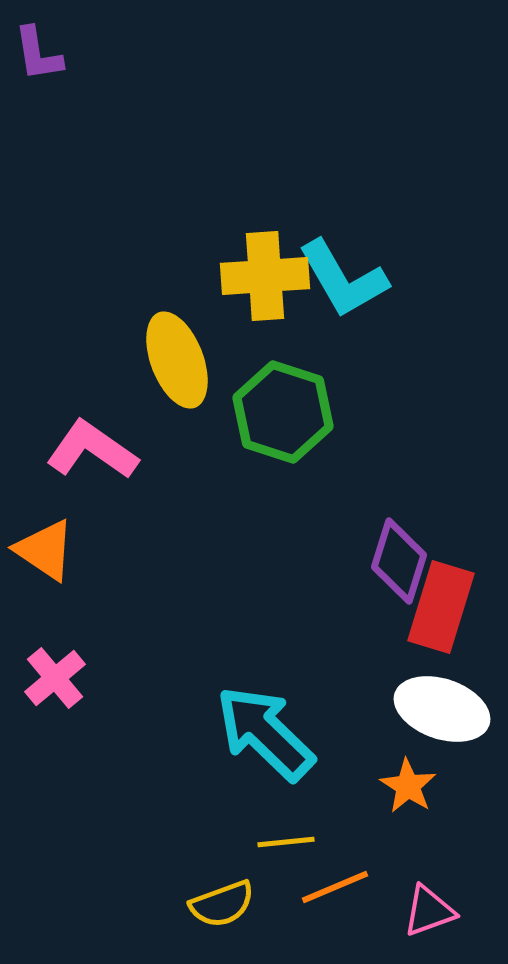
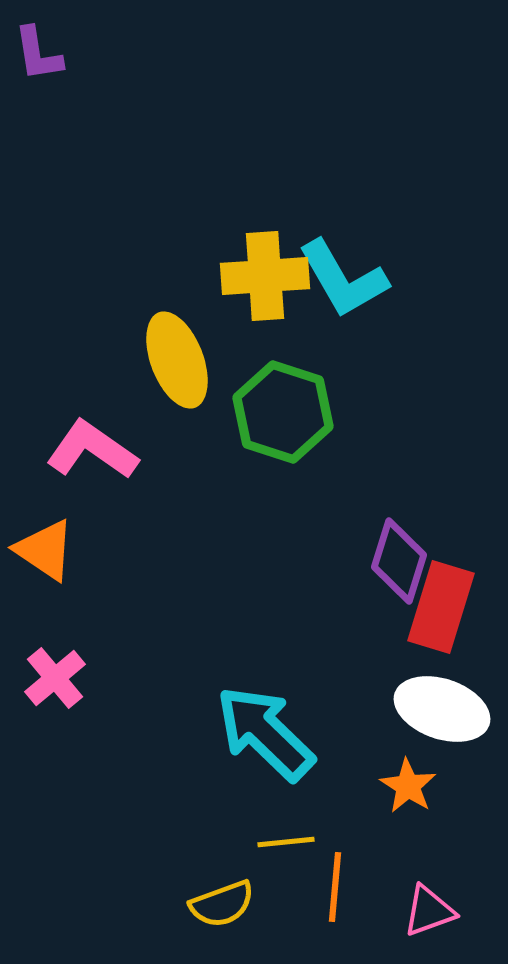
orange line: rotated 62 degrees counterclockwise
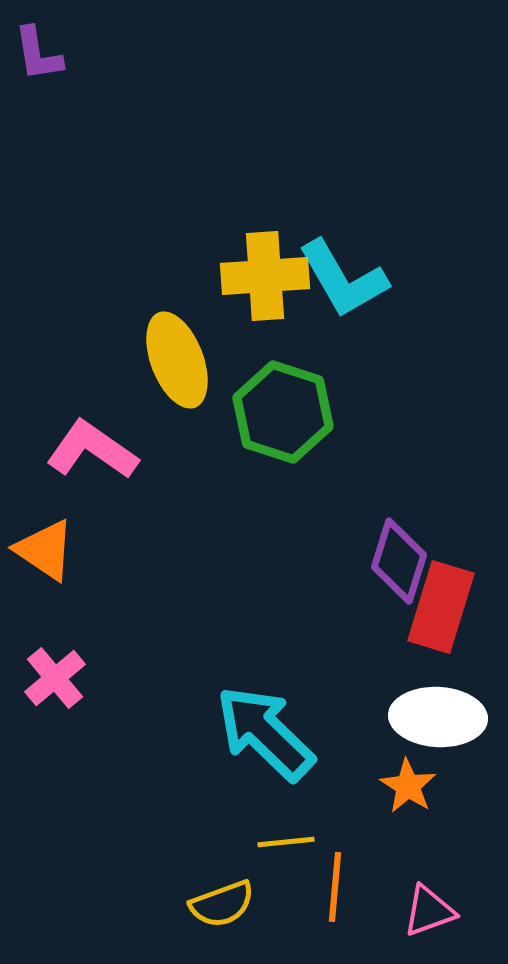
white ellipse: moved 4 px left, 8 px down; rotated 16 degrees counterclockwise
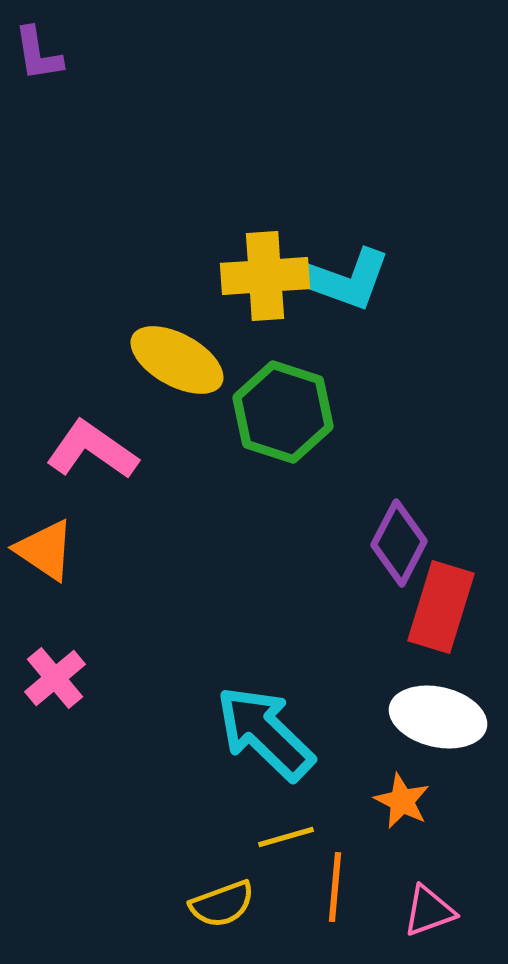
cyan L-shape: rotated 40 degrees counterclockwise
yellow ellipse: rotated 40 degrees counterclockwise
purple diamond: moved 18 px up; rotated 10 degrees clockwise
white ellipse: rotated 10 degrees clockwise
orange star: moved 6 px left, 15 px down; rotated 6 degrees counterclockwise
yellow line: moved 5 px up; rotated 10 degrees counterclockwise
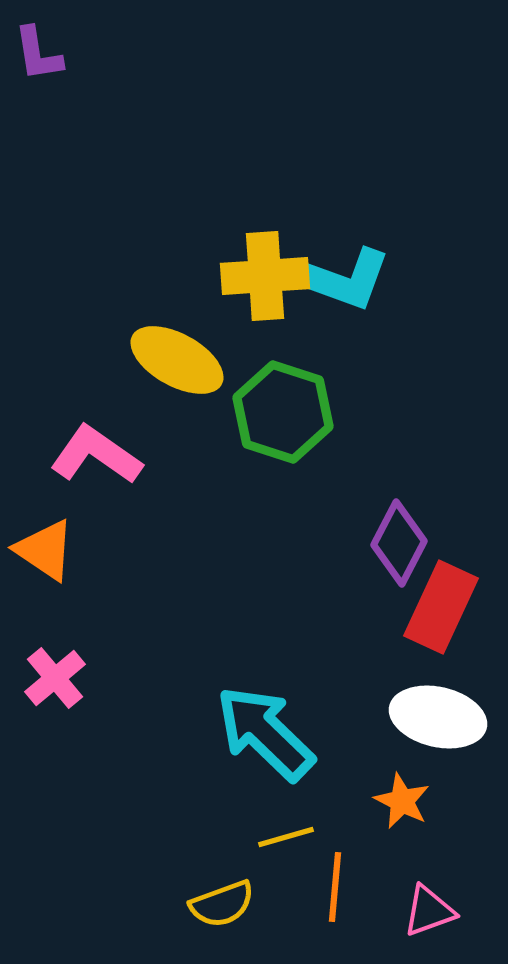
pink L-shape: moved 4 px right, 5 px down
red rectangle: rotated 8 degrees clockwise
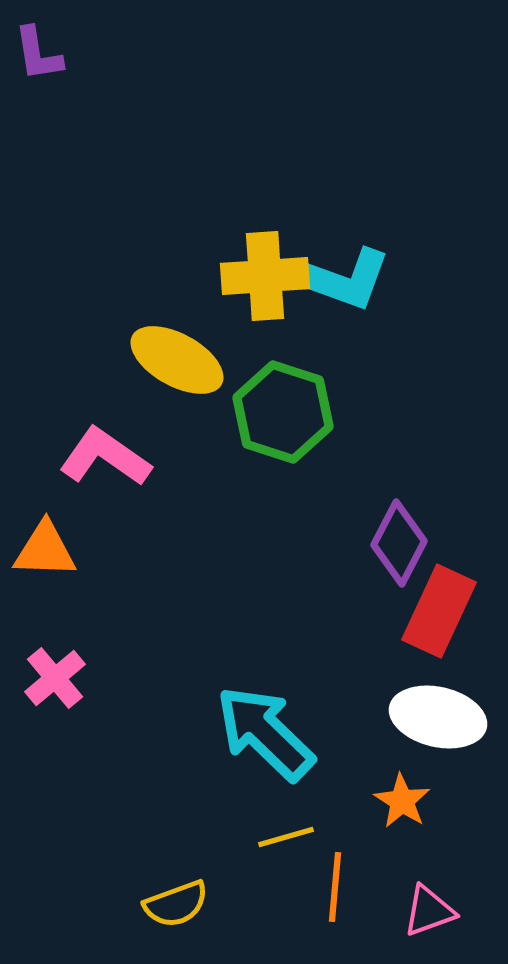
pink L-shape: moved 9 px right, 2 px down
orange triangle: rotated 32 degrees counterclockwise
red rectangle: moved 2 px left, 4 px down
orange star: rotated 6 degrees clockwise
yellow semicircle: moved 46 px left
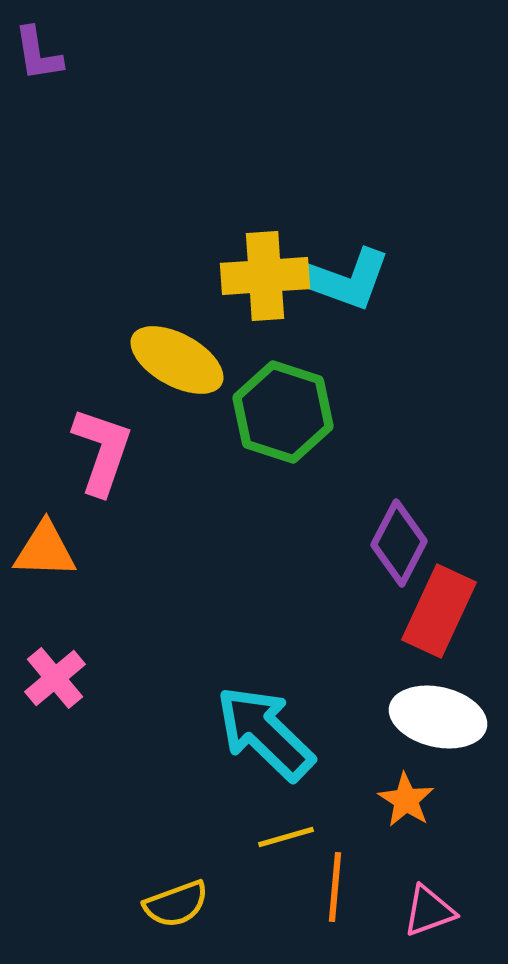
pink L-shape: moved 3 px left, 6 px up; rotated 74 degrees clockwise
orange star: moved 4 px right, 1 px up
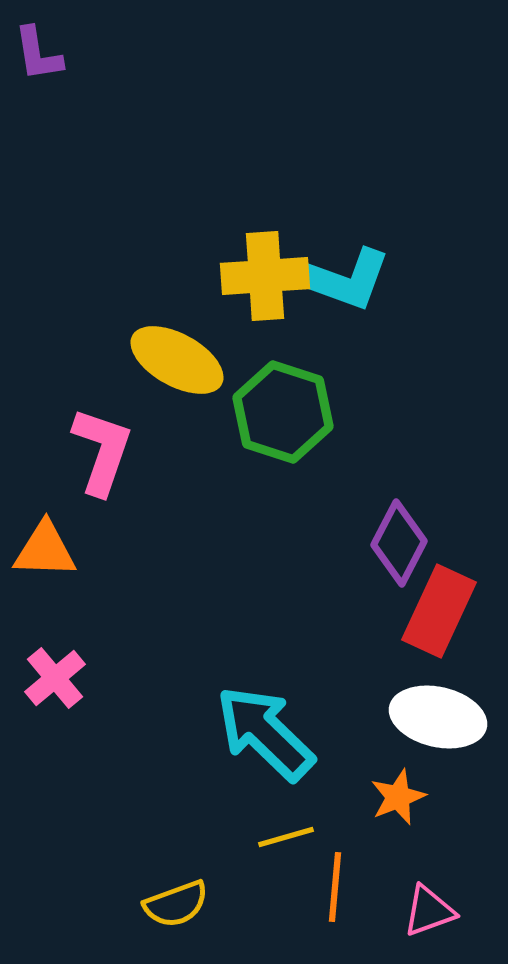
orange star: moved 8 px left, 3 px up; rotated 18 degrees clockwise
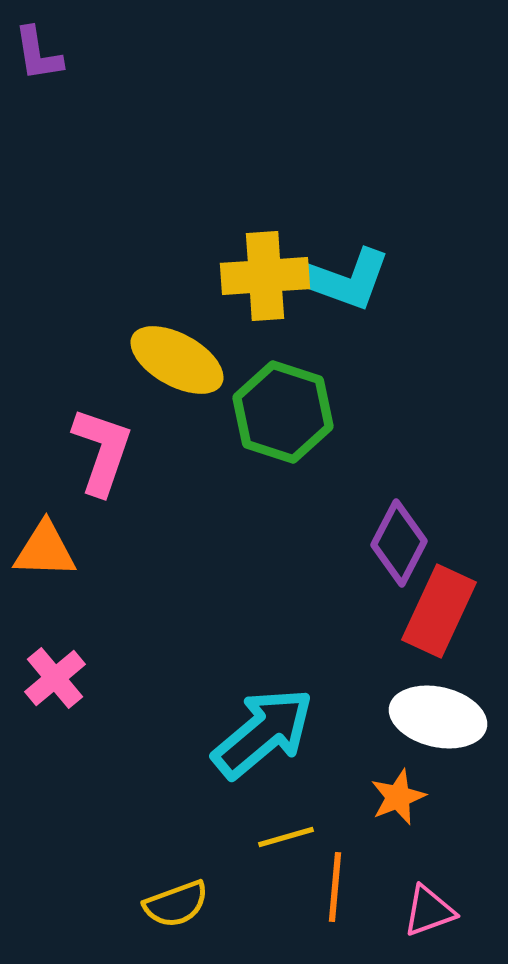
cyan arrow: moved 2 px left; rotated 96 degrees clockwise
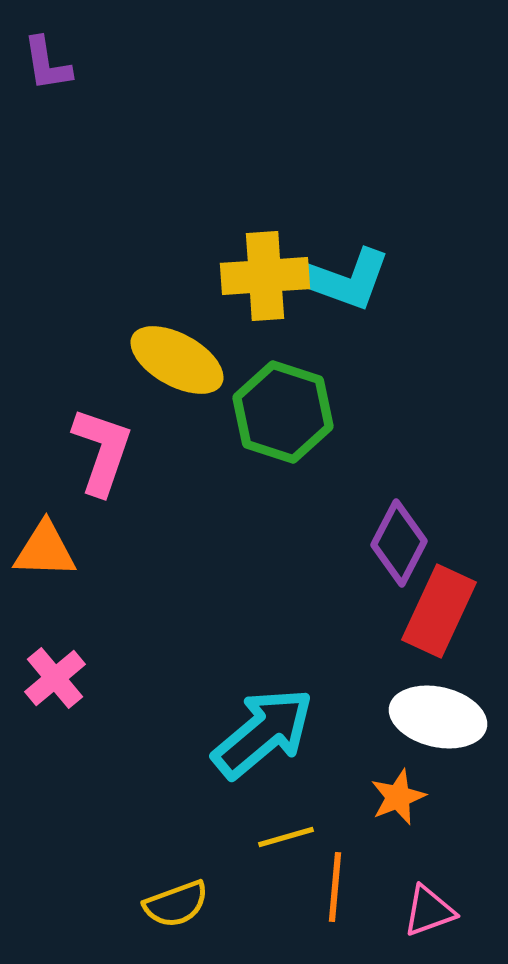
purple L-shape: moved 9 px right, 10 px down
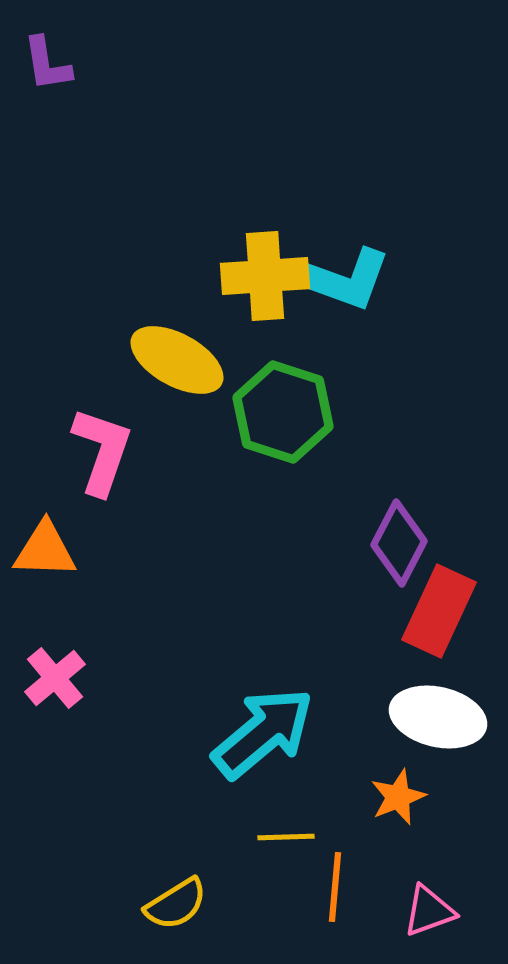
yellow line: rotated 14 degrees clockwise
yellow semicircle: rotated 12 degrees counterclockwise
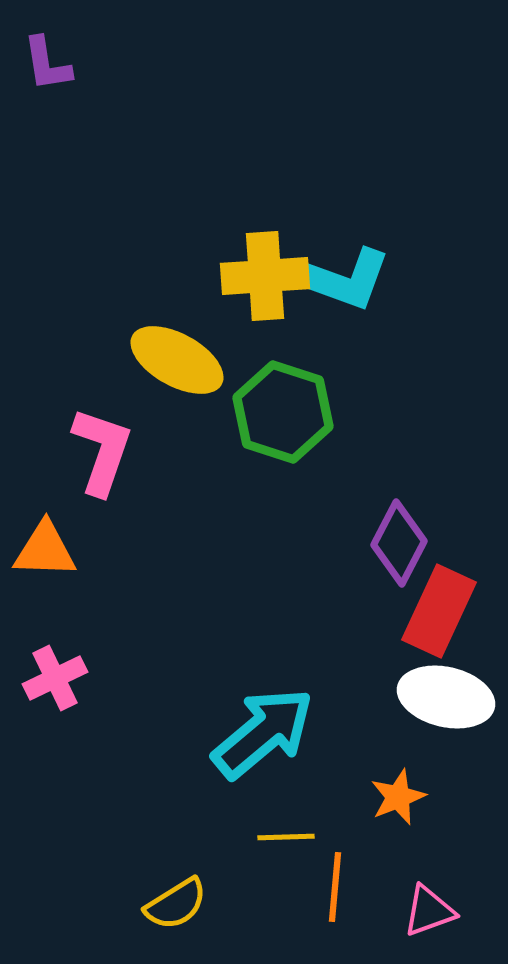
pink cross: rotated 14 degrees clockwise
white ellipse: moved 8 px right, 20 px up
